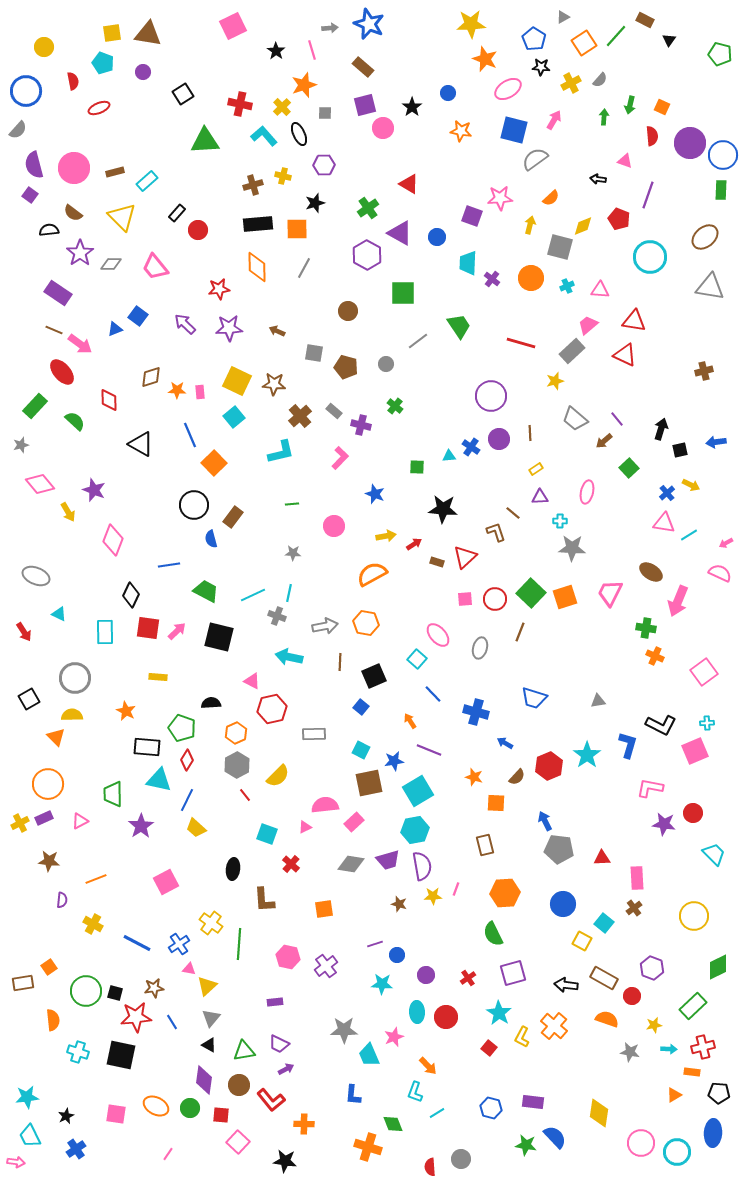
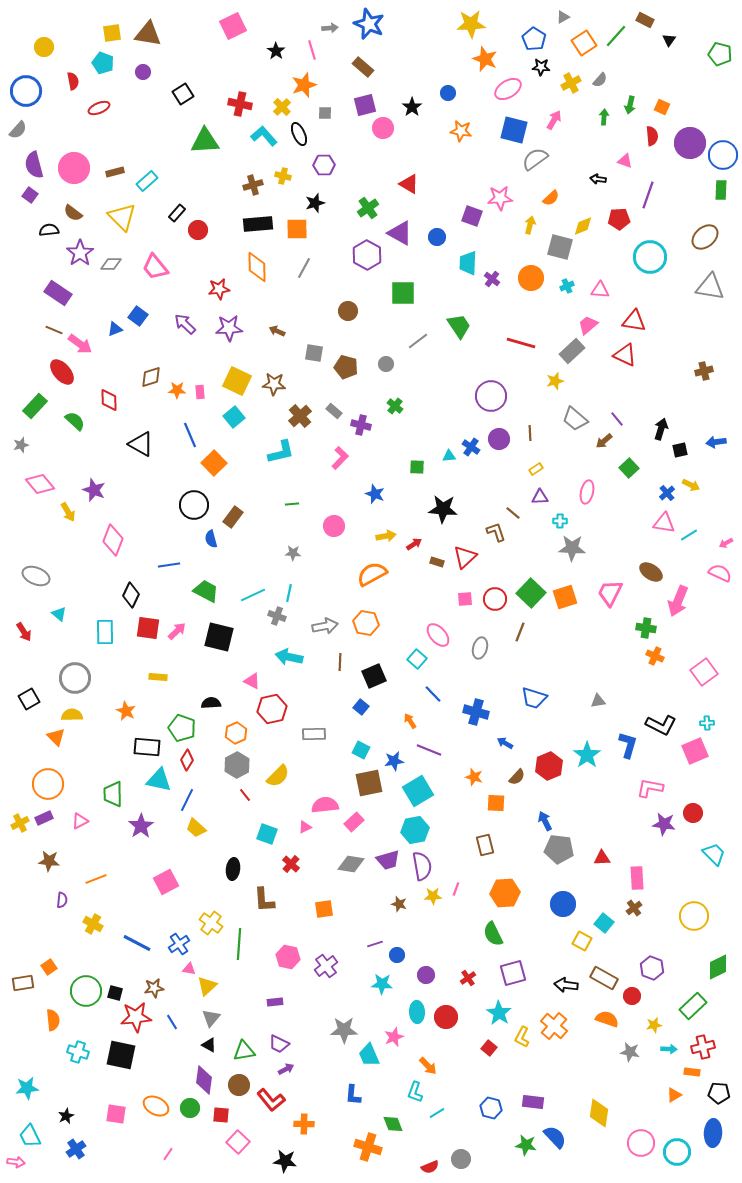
red pentagon at (619, 219): rotated 25 degrees counterclockwise
cyan triangle at (59, 614): rotated 14 degrees clockwise
cyan star at (27, 1097): moved 9 px up
red semicircle at (430, 1167): rotated 108 degrees counterclockwise
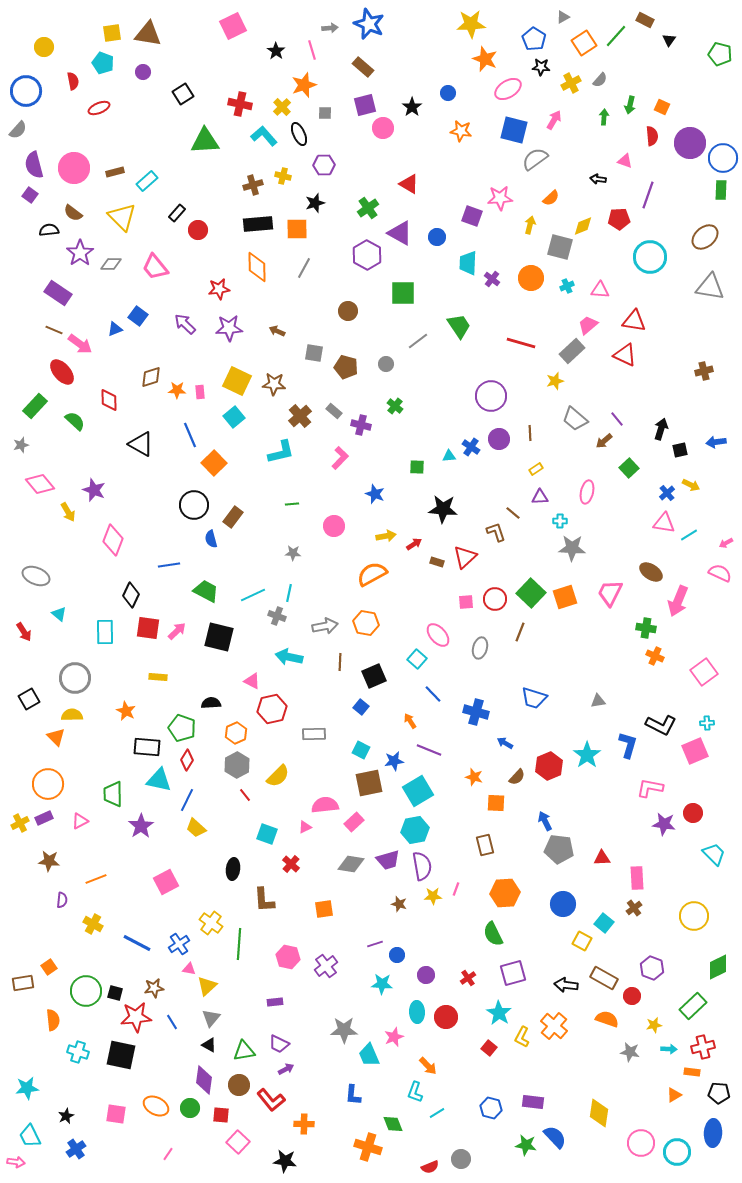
blue circle at (723, 155): moved 3 px down
pink square at (465, 599): moved 1 px right, 3 px down
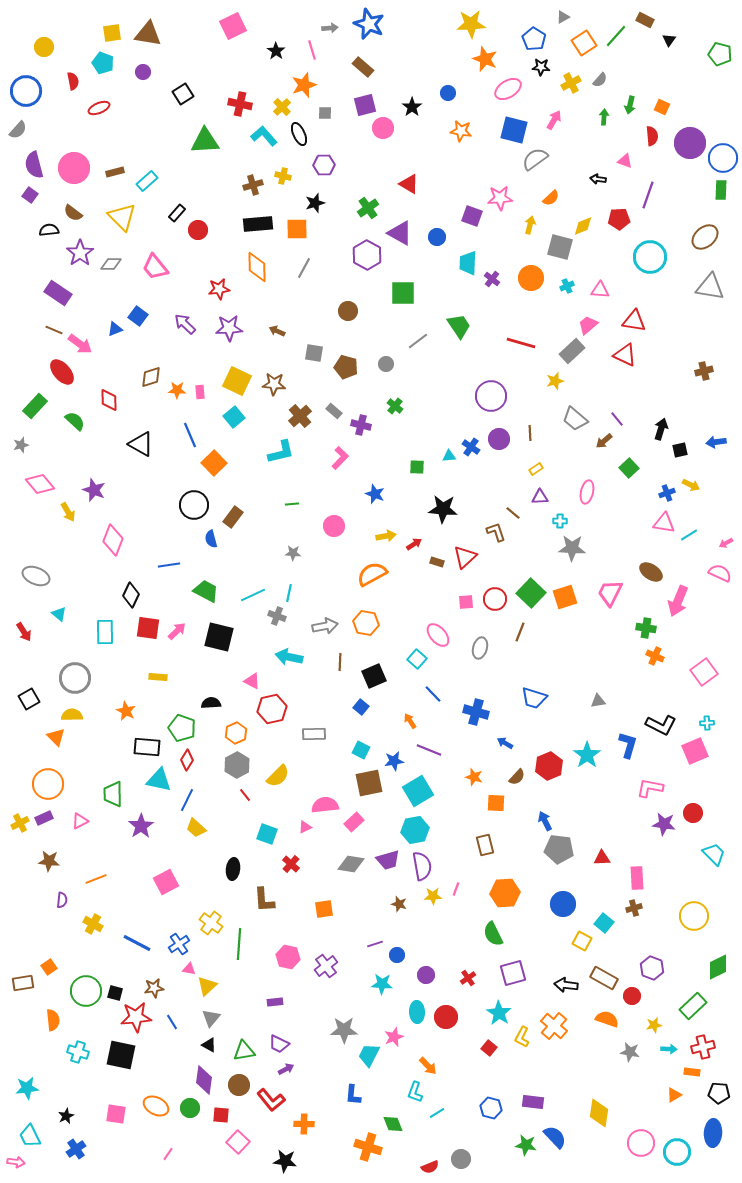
blue cross at (667, 493): rotated 21 degrees clockwise
brown cross at (634, 908): rotated 21 degrees clockwise
cyan trapezoid at (369, 1055): rotated 50 degrees clockwise
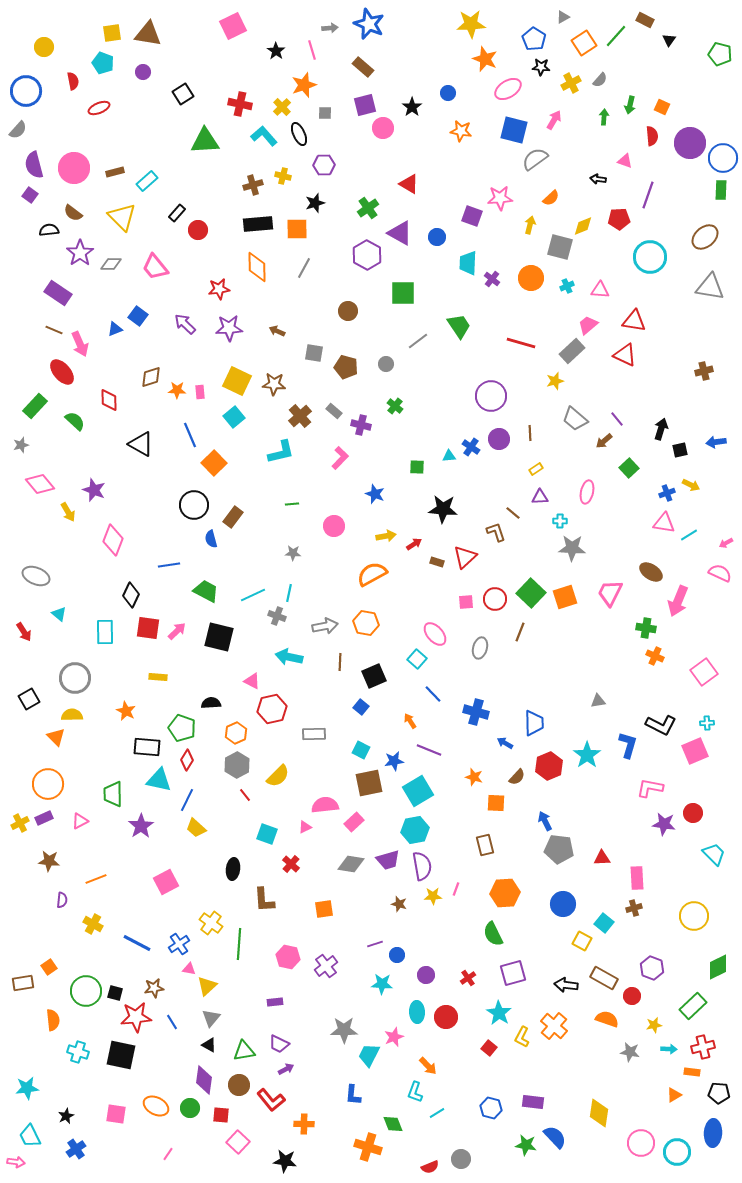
pink arrow at (80, 344): rotated 30 degrees clockwise
pink ellipse at (438, 635): moved 3 px left, 1 px up
blue trapezoid at (534, 698): moved 25 px down; rotated 108 degrees counterclockwise
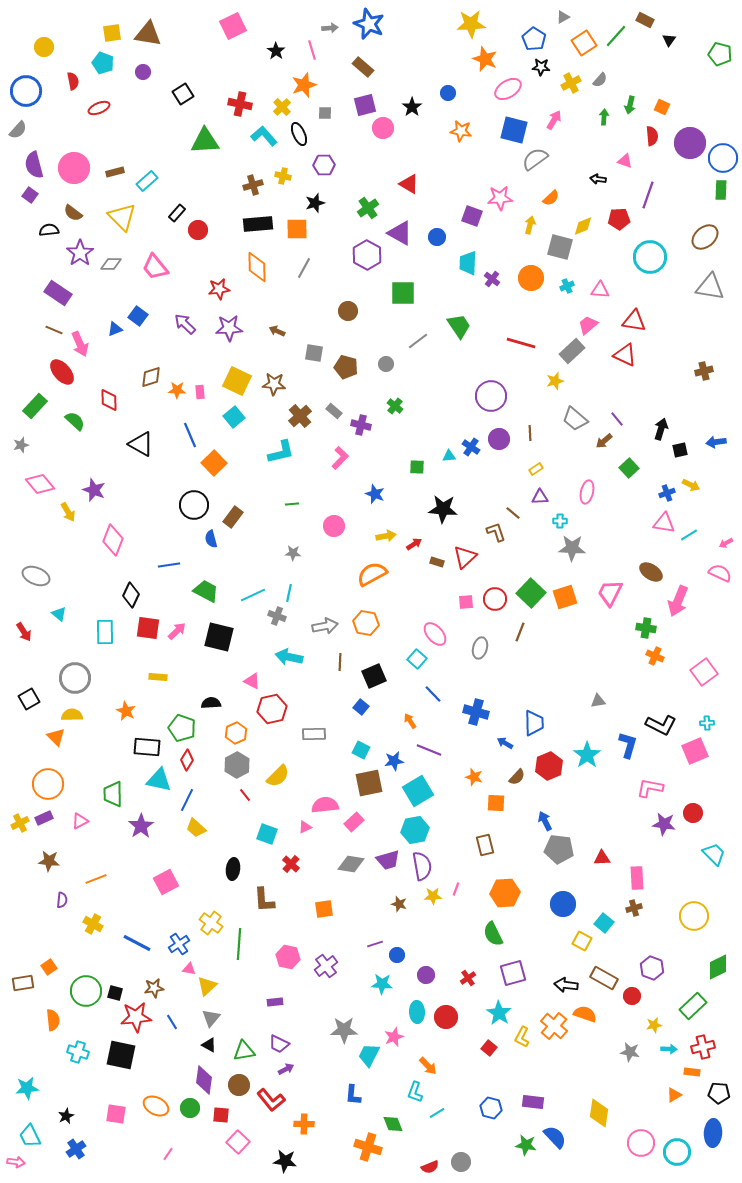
orange semicircle at (607, 1019): moved 22 px left, 5 px up
gray circle at (461, 1159): moved 3 px down
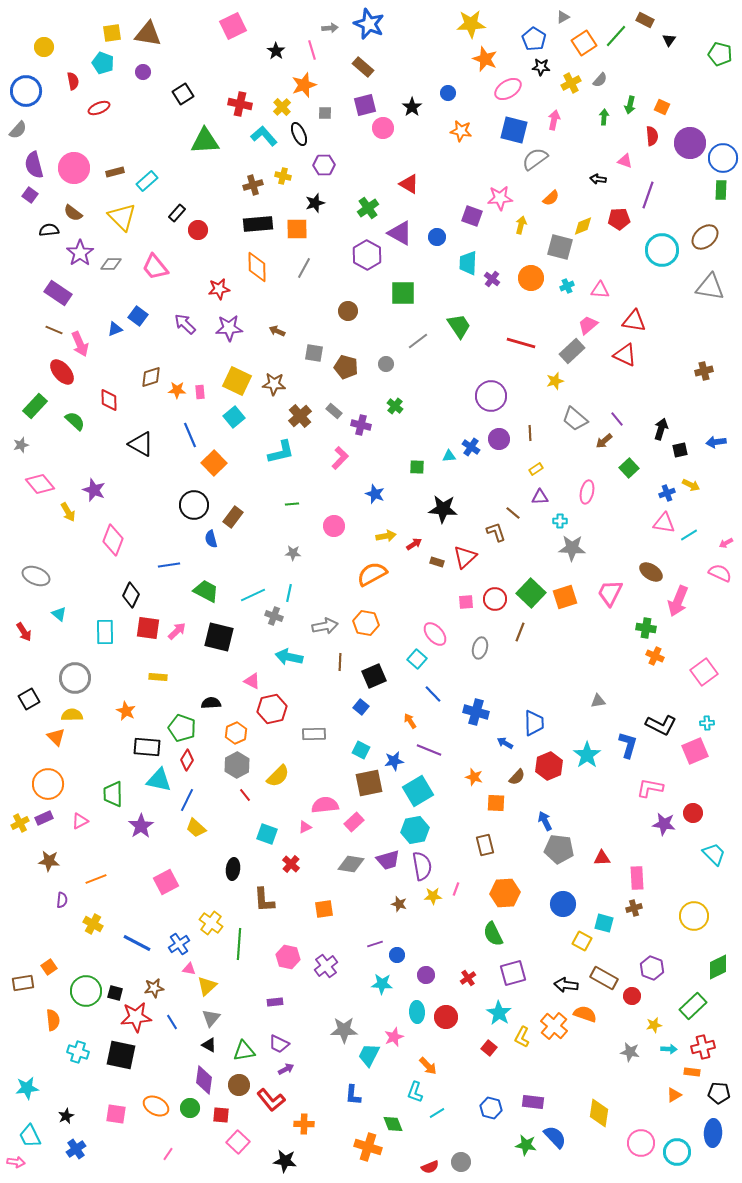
pink arrow at (554, 120): rotated 18 degrees counterclockwise
yellow arrow at (530, 225): moved 9 px left
cyan circle at (650, 257): moved 12 px right, 7 px up
gray cross at (277, 616): moved 3 px left
cyan square at (604, 923): rotated 24 degrees counterclockwise
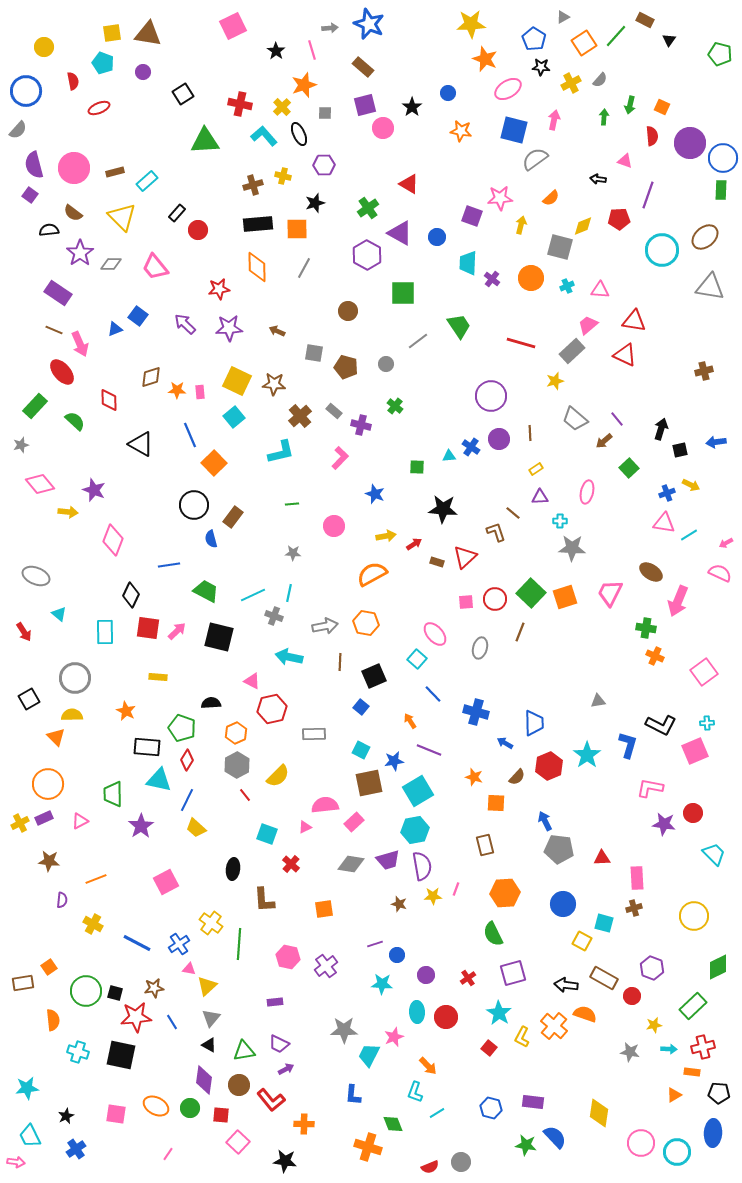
yellow arrow at (68, 512): rotated 54 degrees counterclockwise
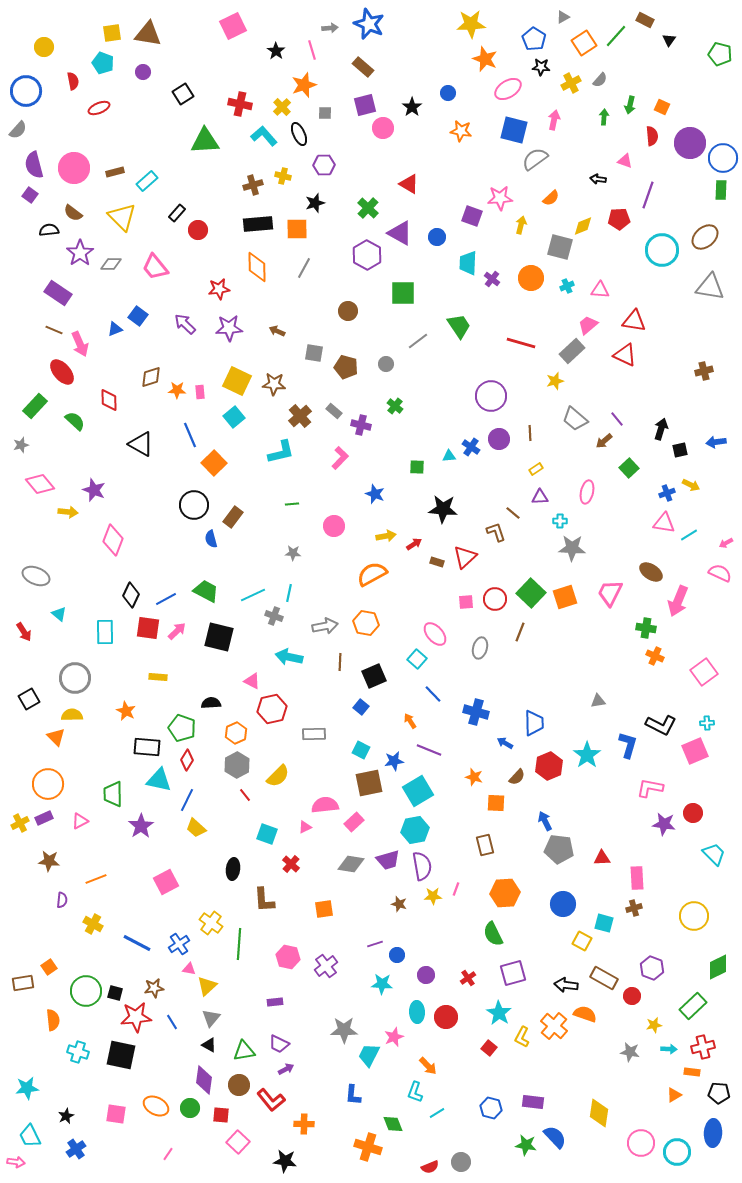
green cross at (368, 208): rotated 10 degrees counterclockwise
blue line at (169, 565): moved 3 px left, 34 px down; rotated 20 degrees counterclockwise
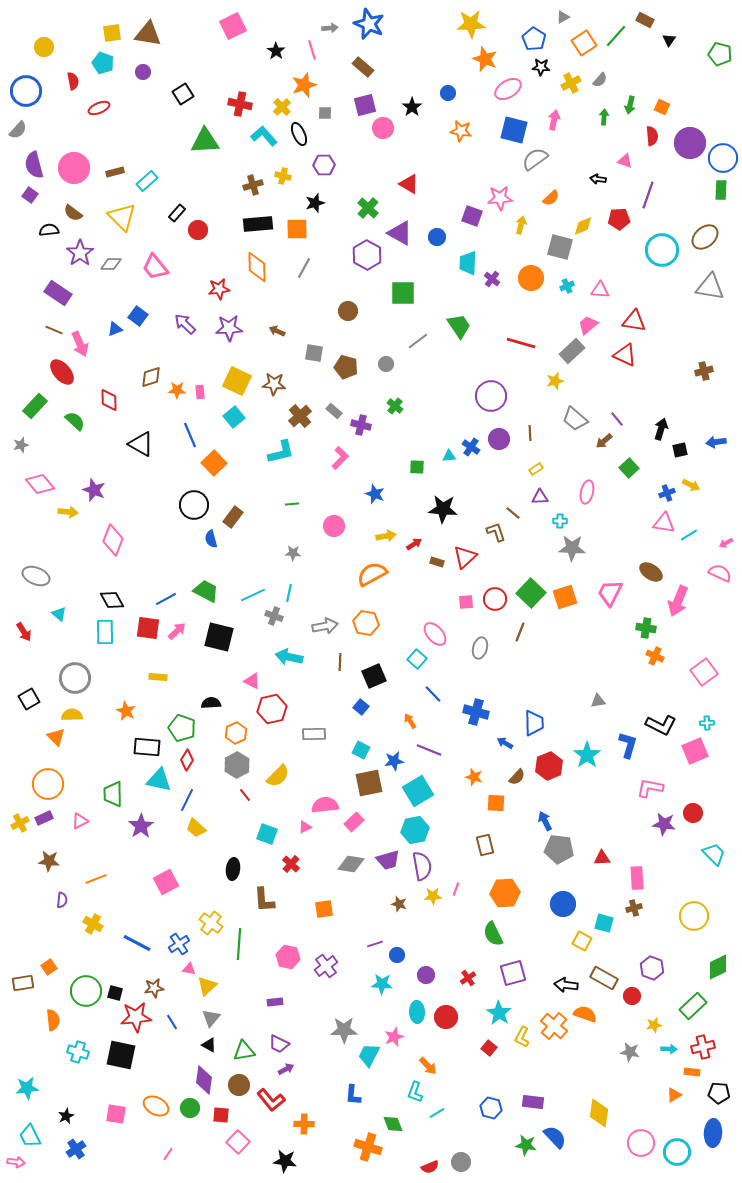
black diamond at (131, 595): moved 19 px left, 5 px down; rotated 55 degrees counterclockwise
